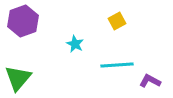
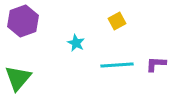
cyan star: moved 1 px right, 1 px up
purple L-shape: moved 6 px right, 17 px up; rotated 25 degrees counterclockwise
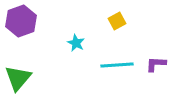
purple hexagon: moved 2 px left
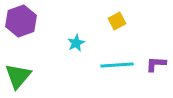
cyan star: rotated 18 degrees clockwise
green triangle: moved 2 px up
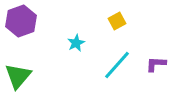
cyan line: rotated 44 degrees counterclockwise
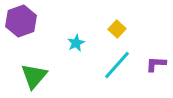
yellow square: moved 8 px down; rotated 18 degrees counterclockwise
green triangle: moved 16 px right
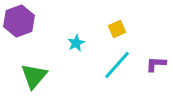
purple hexagon: moved 2 px left
yellow square: rotated 24 degrees clockwise
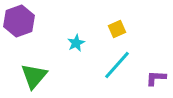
purple L-shape: moved 14 px down
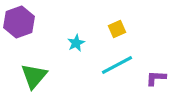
purple hexagon: moved 1 px down
cyan line: rotated 20 degrees clockwise
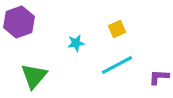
cyan star: rotated 18 degrees clockwise
purple L-shape: moved 3 px right, 1 px up
